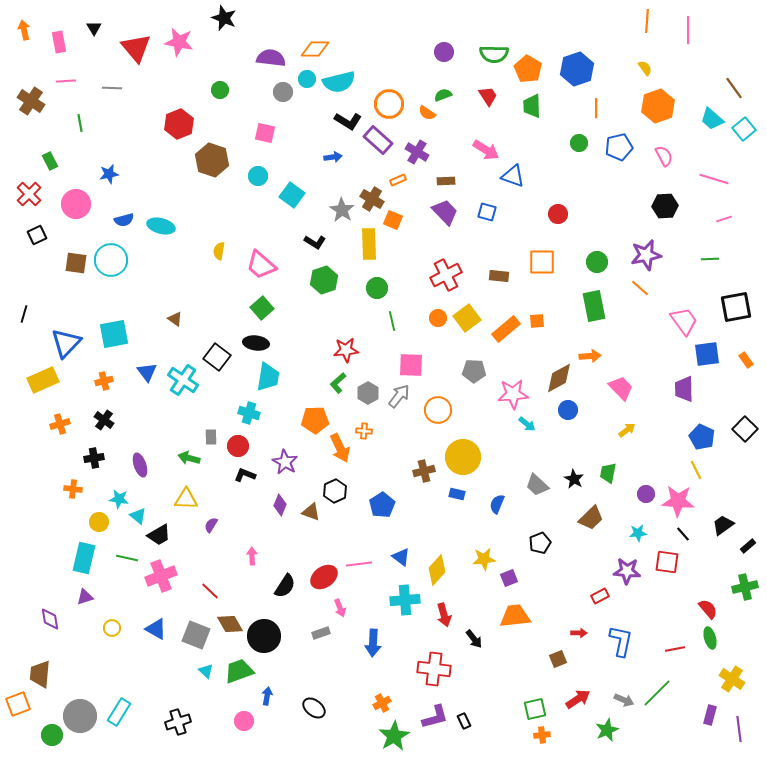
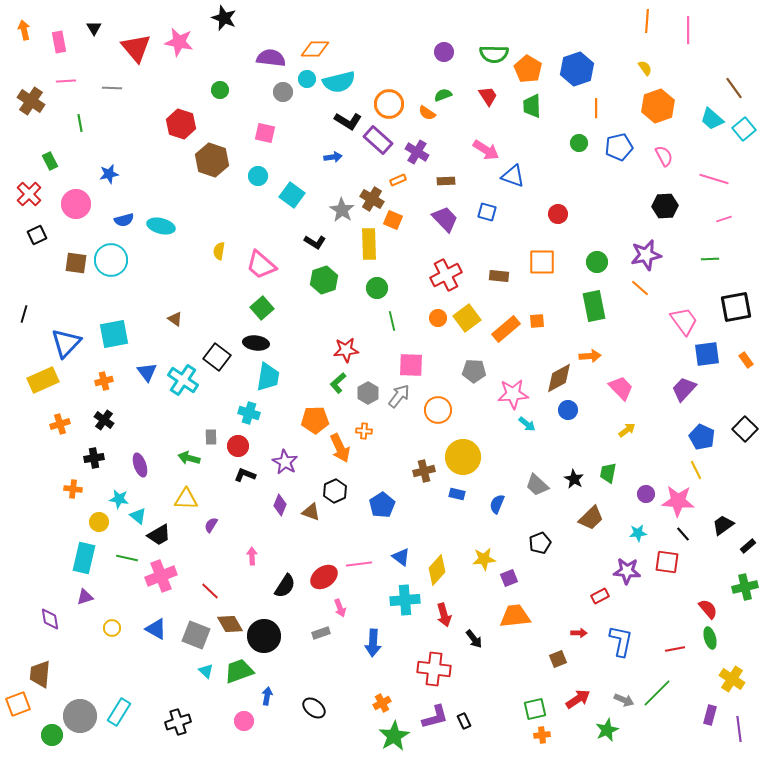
red hexagon at (179, 124): moved 2 px right; rotated 20 degrees counterclockwise
purple trapezoid at (445, 212): moved 7 px down
purple trapezoid at (684, 389): rotated 44 degrees clockwise
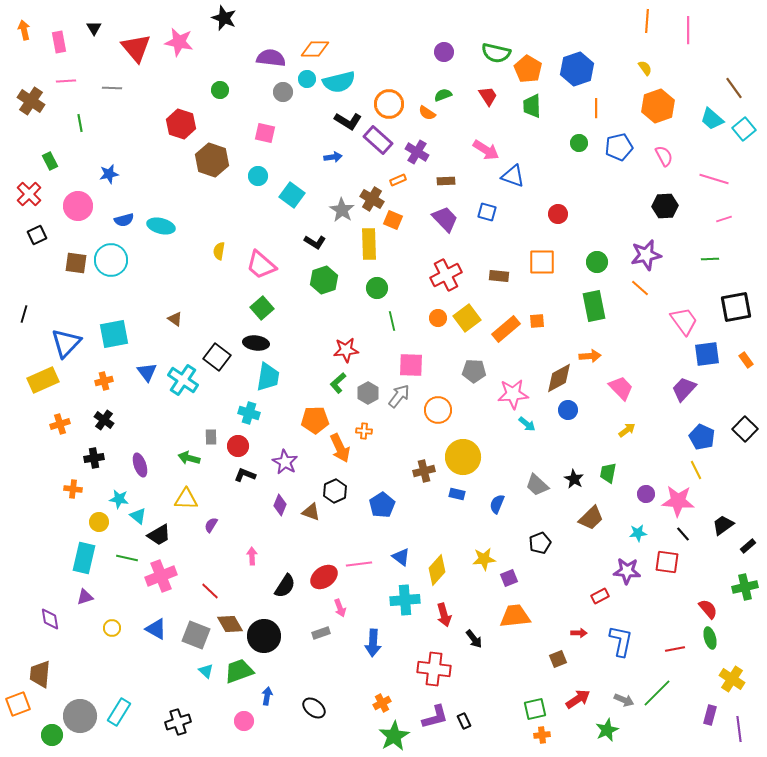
green semicircle at (494, 54): moved 2 px right, 1 px up; rotated 12 degrees clockwise
pink circle at (76, 204): moved 2 px right, 2 px down
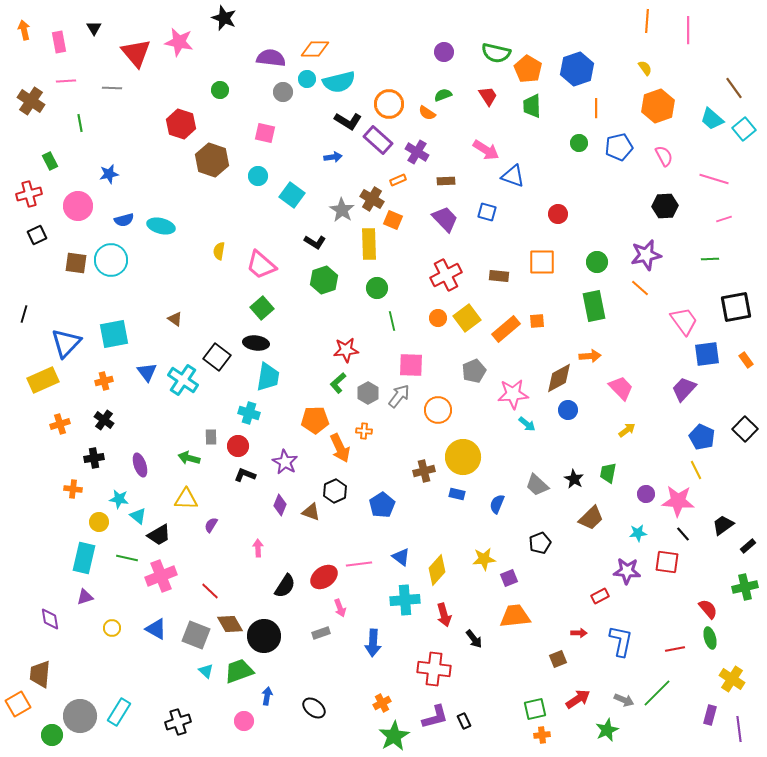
red triangle at (136, 48): moved 5 px down
red cross at (29, 194): rotated 30 degrees clockwise
gray pentagon at (474, 371): rotated 25 degrees counterclockwise
pink arrow at (252, 556): moved 6 px right, 8 px up
orange square at (18, 704): rotated 10 degrees counterclockwise
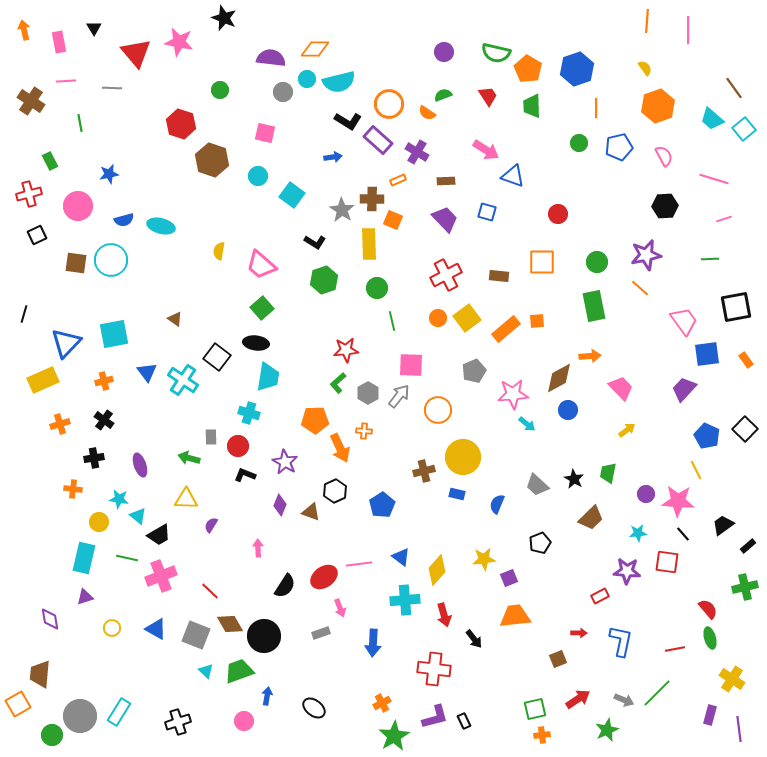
brown cross at (372, 199): rotated 30 degrees counterclockwise
blue pentagon at (702, 437): moved 5 px right, 1 px up
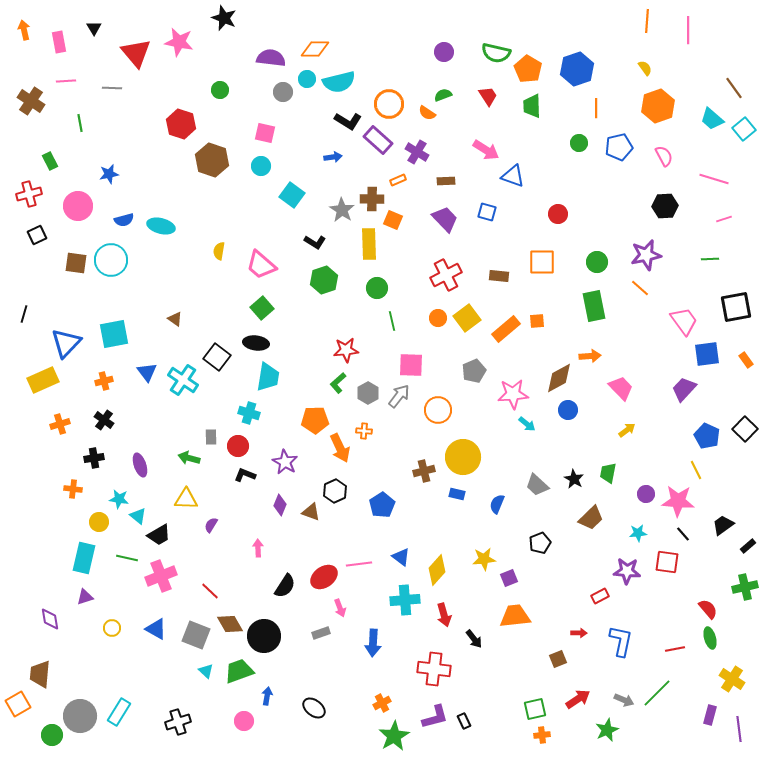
cyan circle at (258, 176): moved 3 px right, 10 px up
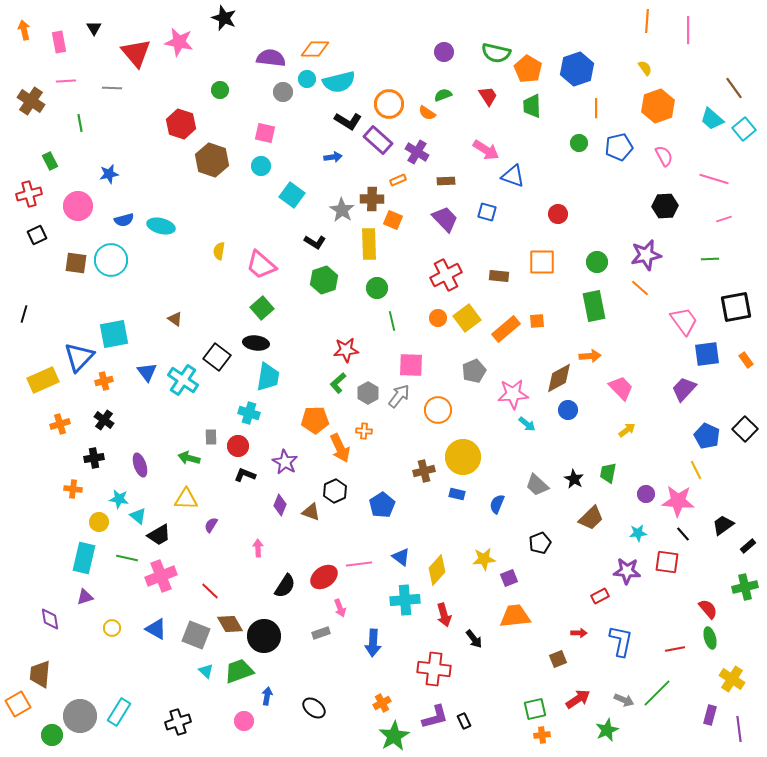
blue triangle at (66, 343): moved 13 px right, 14 px down
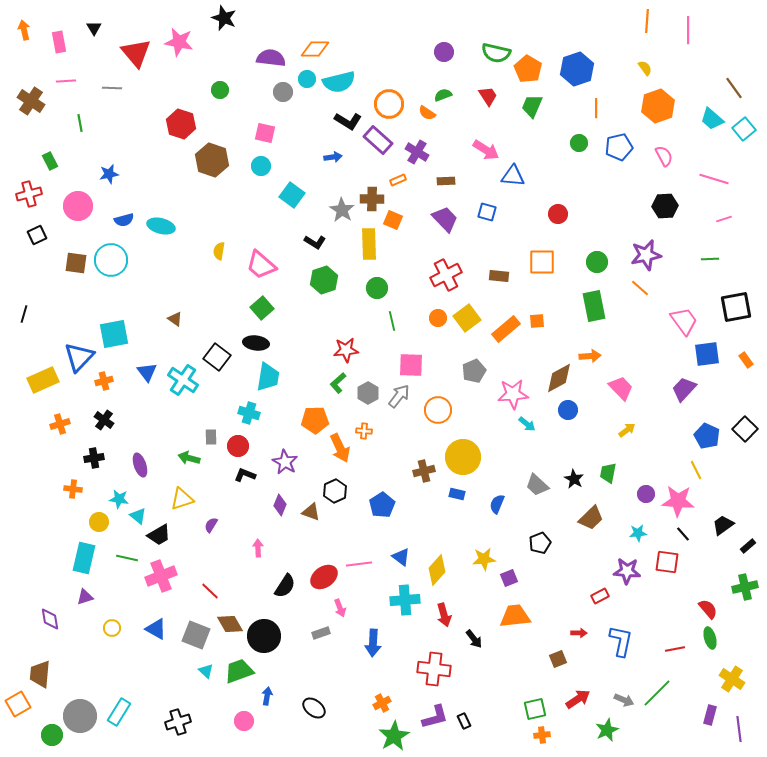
green trapezoid at (532, 106): rotated 25 degrees clockwise
blue triangle at (513, 176): rotated 15 degrees counterclockwise
yellow triangle at (186, 499): moved 4 px left; rotated 20 degrees counterclockwise
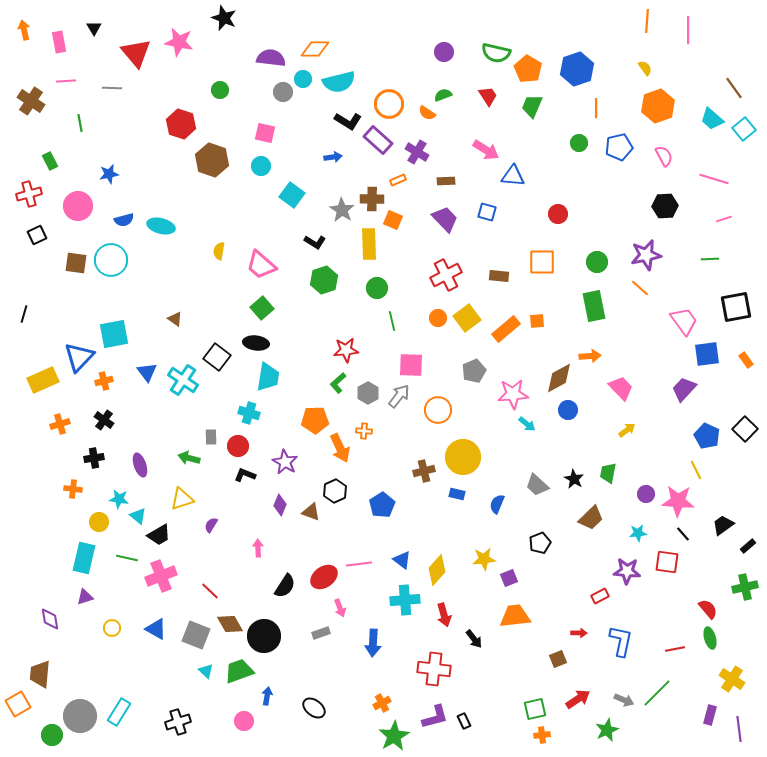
cyan circle at (307, 79): moved 4 px left
blue triangle at (401, 557): moved 1 px right, 3 px down
